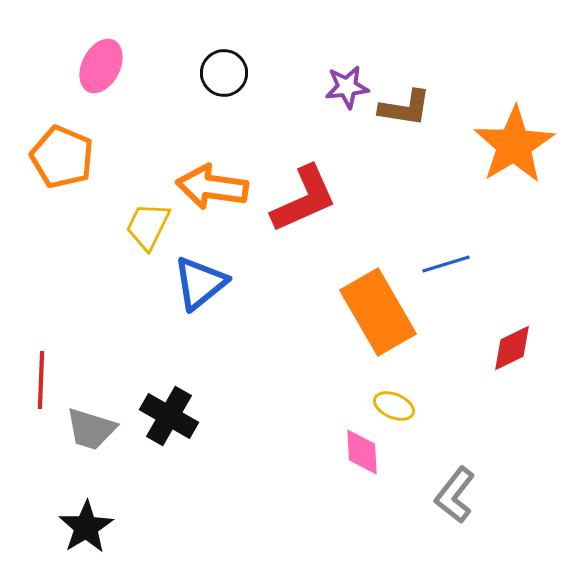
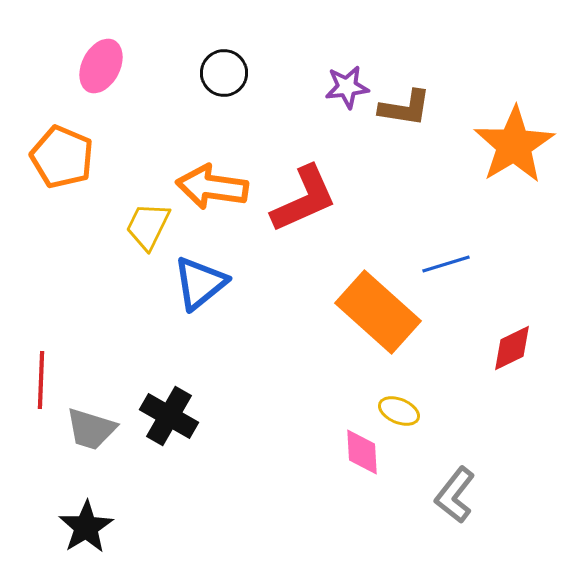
orange rectangle: rotated 18 degrees counterclockwise
yellow ellipse: moved 5 px right, 5 px down
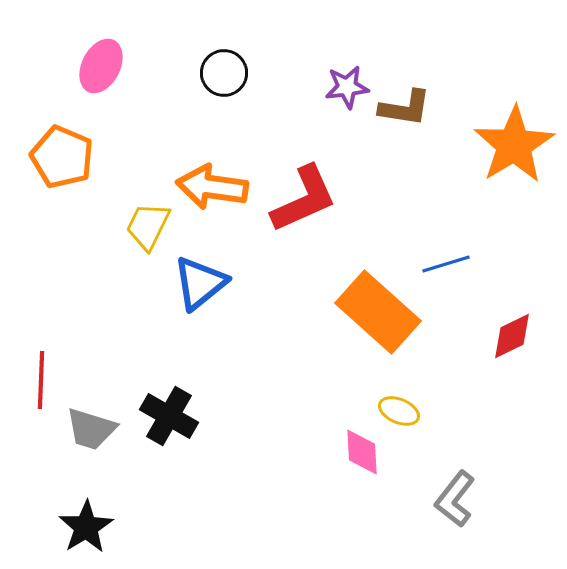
red diamond: moved 12 px up
gray L-shape: moved 4 px down
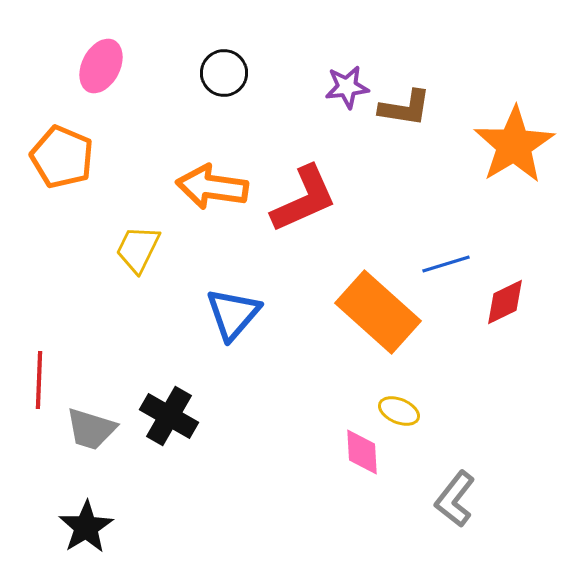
yellow trapezoid: moved 10 px left, 23 px down
blue triangle: moved 33 px right, 31 px down; rotated 10 degrees counterclockwise
red diamond: moved 7 px left, 34 px up
red line: moved 2 px left
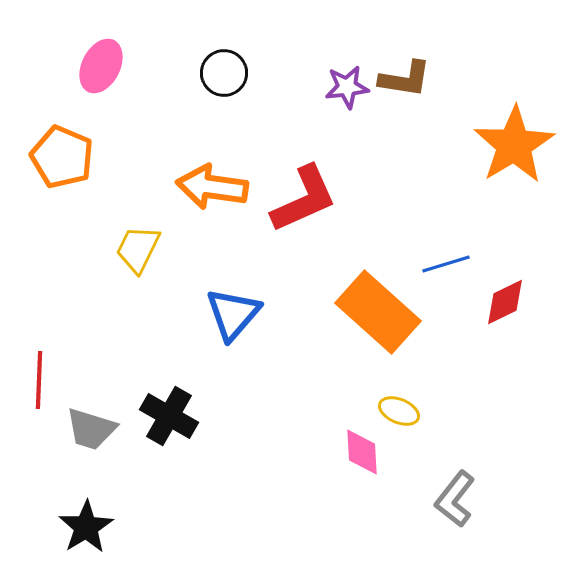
brown L-shape: moved 29 px up
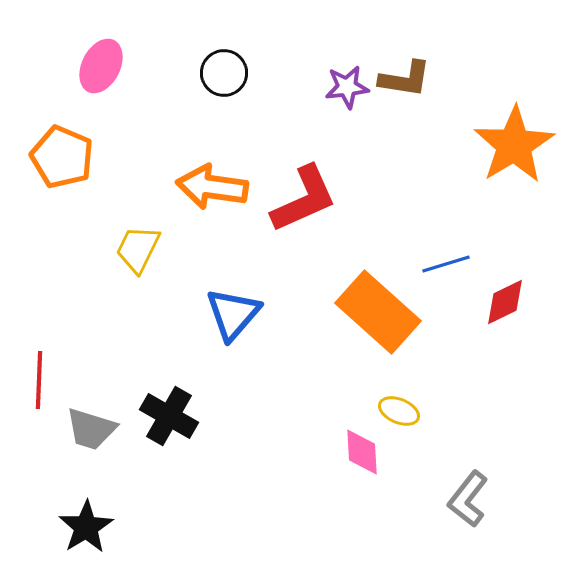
gray L-shape: moved 13 px right
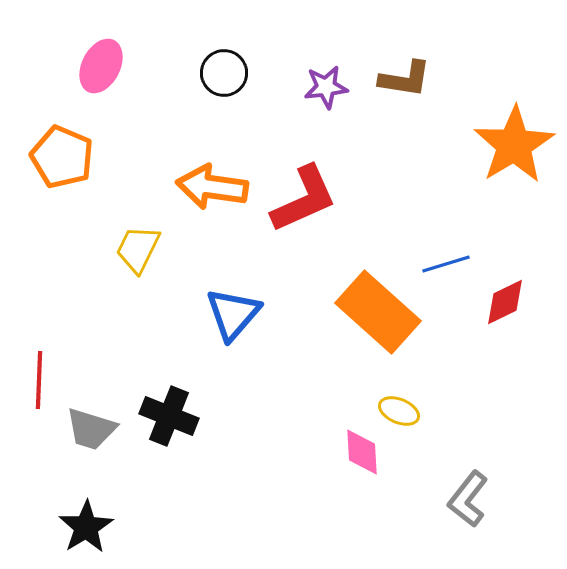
purple star: moved 21 px left
black cross: rotated 8 degrees counterclockwise
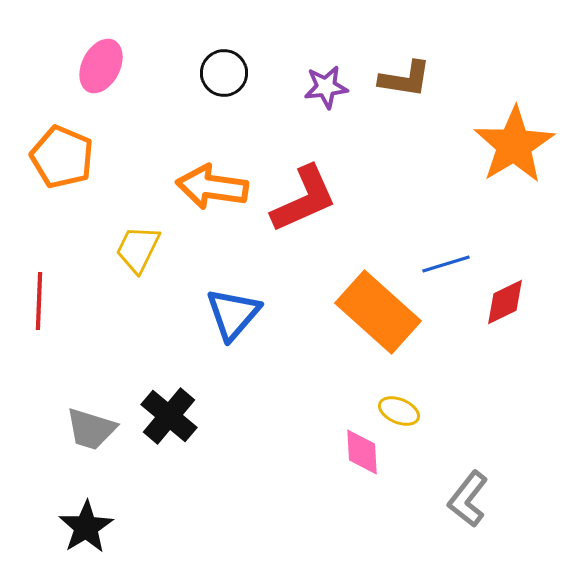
red line: moved 79 px up
black cross: rotated 18 degrees clockwise
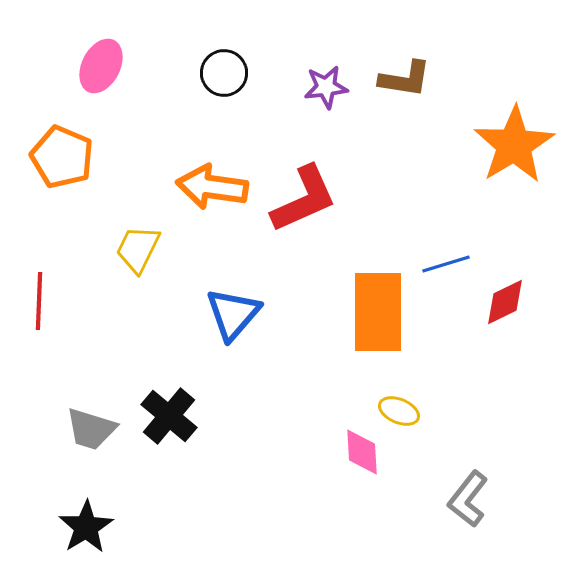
orange rectangle: rotated 48 degrees clockwise
